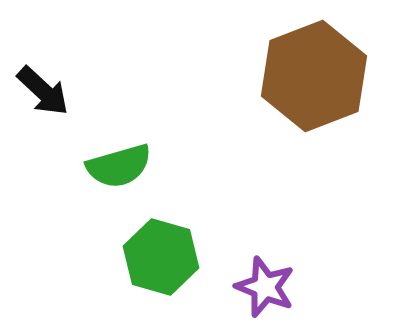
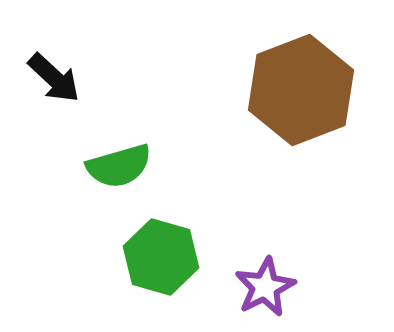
brown hexagon: moved 13 px left, 14 px down
black arrow: moved 11 px right, 13 px up
purple star: rotated 24 degrees clockwise
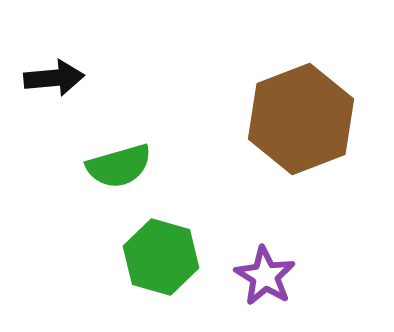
black arrow: rotated 48 degrees counterclockwise
brown hexagon: moved 29 px down
purple star: moved 11 px up; rotated 14 degrees counterclockwise
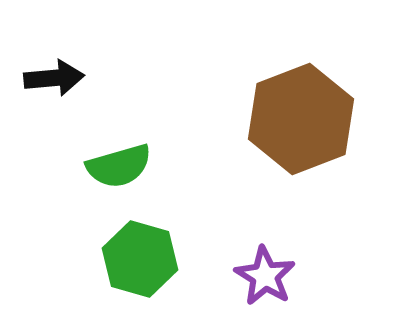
green hexagon: moved 21 px left, 2 px down
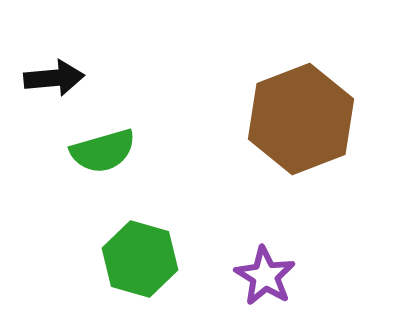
green semicircle: moved 16 px left, 15 px up
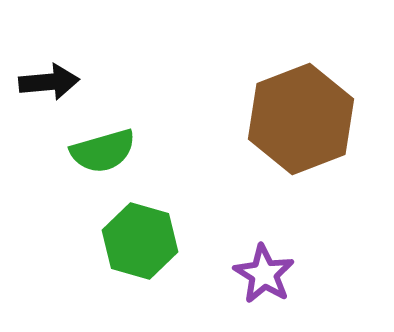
black arrow: moved 5 px left, 4 px down
green hexagon: moved 18 px up
purple star: moved 1 px left, 2 px up
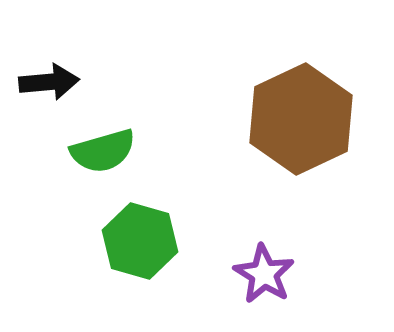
brown hexagon: rotated 4 degrees counterclockwise
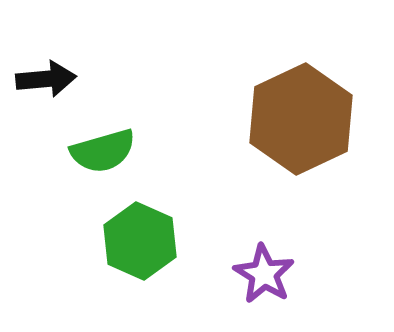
black arrow: moved 3 px left, 3 px up
green hexagon: rotated 8 degrees clockwise
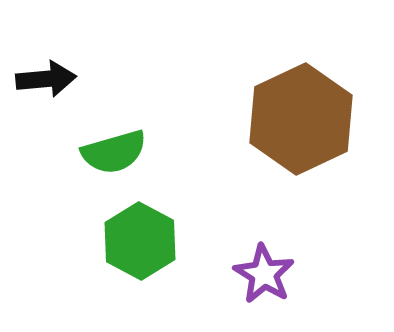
green semicircle: moved 11 px right, 1 px down
green hexagon: rotated 4 degrees clockwise
